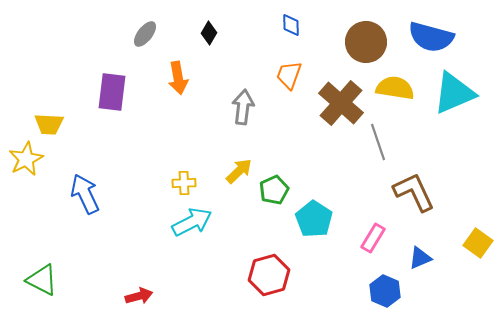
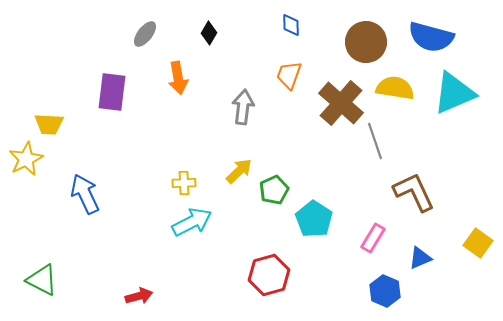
gray line: moved 3 px left, 1 px up
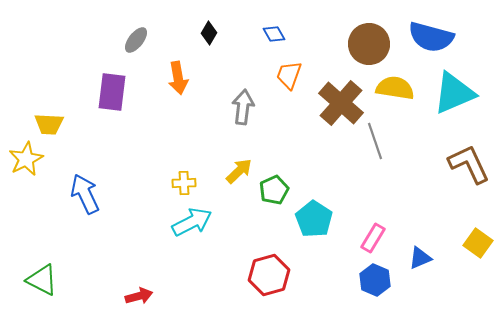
blue diamond: moved 17 px left, 9 px down; rotated 30 degrees counterclockwise
gray ellipse: moved 9 px left, 6 px down
brown circle: moved 3 px right, 2 px down
brown L-shape: moved 55 px right, 28 px up
blue hexagon: moved 10 px left, 11 px up
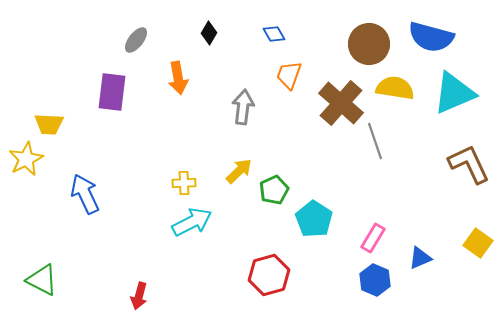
red arrow: rotated 120 degrees clockwise
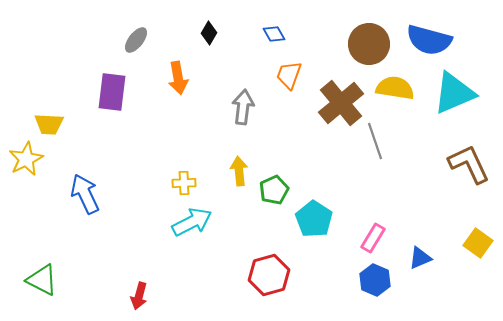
blue semicircle: moved 2 px left, 3 px down
brown cross: rotated 9 degrees clockwise
yellow arrow: rotated 52 degrees counterclockwise
